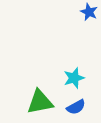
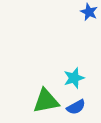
green triangle: moved 6 px right, 1 px up
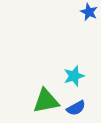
cyan star: moved 2 px up
blue semicircle: moved 1 px down
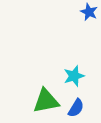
blue semicircle: rotated 30 degrees counterclockwise
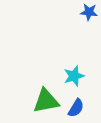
blue star: rotated 18 degrees counterclockwise
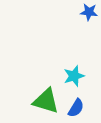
green triangle: rotated 28 degrees clockwise
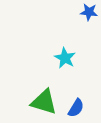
cyan star: moved 9 px left, 18 px up; rotated 25 degrees counterclockwise
green triangle: moved 2 px left, 1 px down
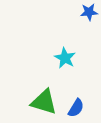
blue star: rotated 12 degrees counterclockwise
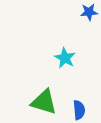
blue semicircle: moved 3 px right, 2 px down; rotated 36 degrees counterclockwise
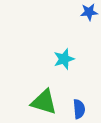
cyan star: moved 1 px left, 1 px down; rotated 25 degrees clockwise
blue semicircle: moved 1 px up
